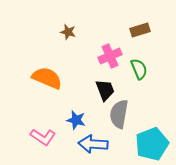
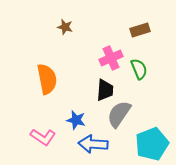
brown star: moved 3 px left, 5 px up
pink cross: moved 1 px right, 2 px down
orange semicircle: moved 1 px down; rotated 56 degrees clockwise
black trapezoid: rotated 25 degrees clockwise
gray semicircle: rotated 24 degrees clockwise
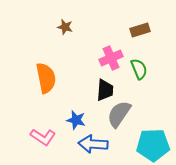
orange semicircle: moved 1 px left, 1 px up
cyan pentagon: moved 1 px right, 1 px down; rotated 20 degrees clockwise
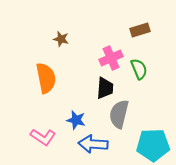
brown star: moved 4 px left, 12 px down
black trapezoid: moved 2 px up
gray semicircle: rotated 20 degrees counterclockwise
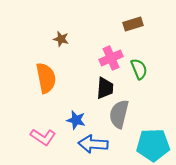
brown rectangle: moved 7 px left, 6 px up
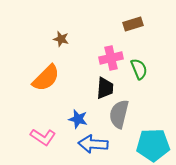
pink cross: rotated 10 degrees clockwise
orange semicircle: rotated 56 degrees clockwise
blue star: moved 2 px right, 1 px up
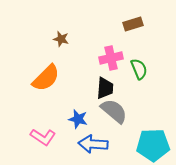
gray semicircle: moved 5 px left, 3 px up; rotated 116 degrees clockwise
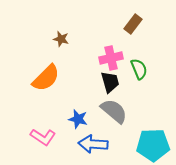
brown rectangle: rotated 36 degrees counterclockwise
black trapezoid: moved 5 px right, 6 px up; rotated 20 degrees counterclockwise
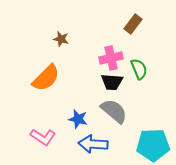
black trapezoid: moved 2 px right; rotated 110 degrees clockwise
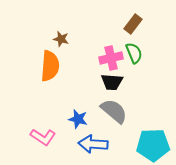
green semicircle: moved 5 px left, 16 px up
orange semicircle: moved 4 px right, 12 px up; rotated 40 degrees counterclockwise
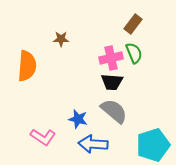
brown star: rotated 14 degrees counterclockwise
orange semicircle: moved 23 px left
cyan pentagon: rotated 16 degrees counterclockwise
